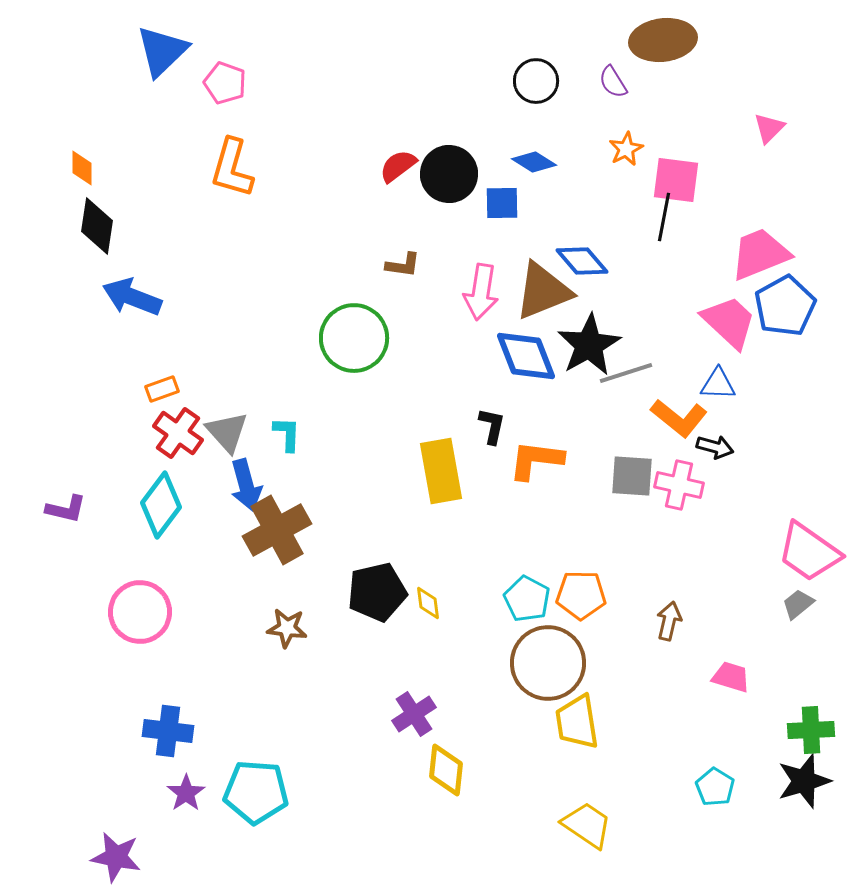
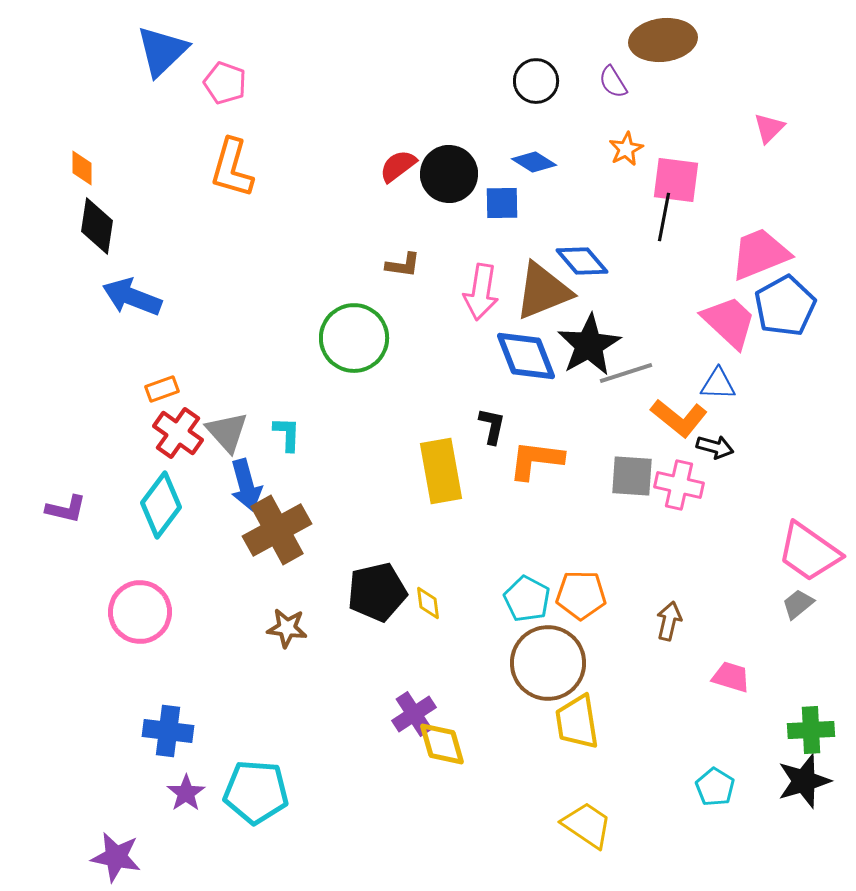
yellow diamond at (446, 770): moved 4 px left, 26 px up; rotated 22 degrees counterclockwise
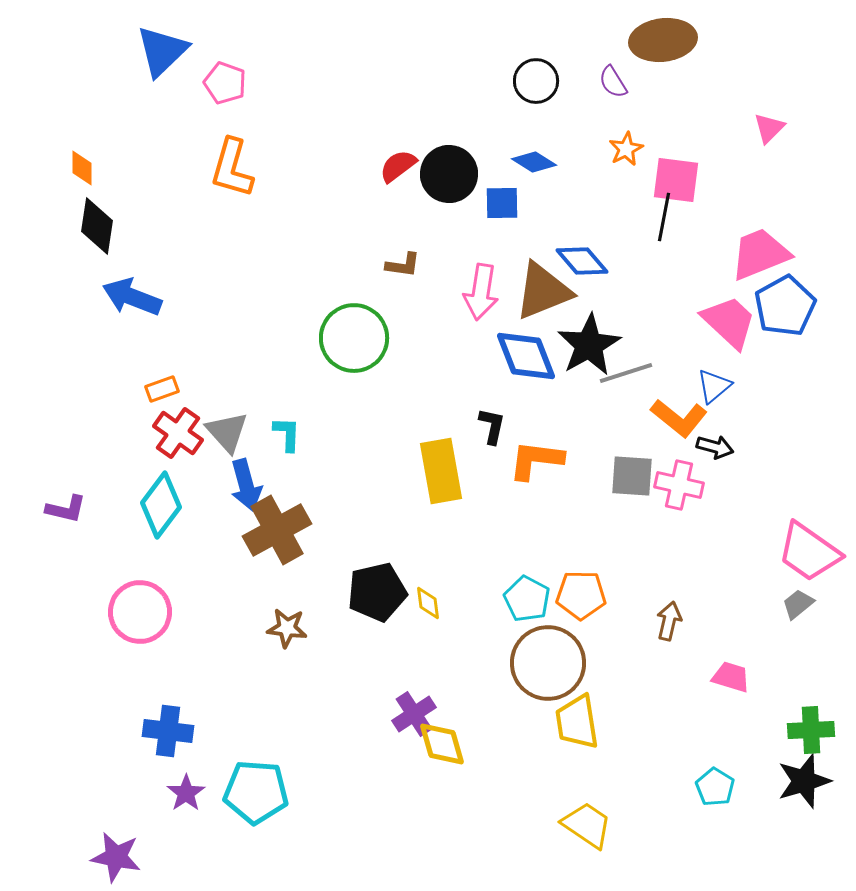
blue triangle at (718, 384): moved 4 px left, 2 px down; rotated 42 degrees counterclockwise
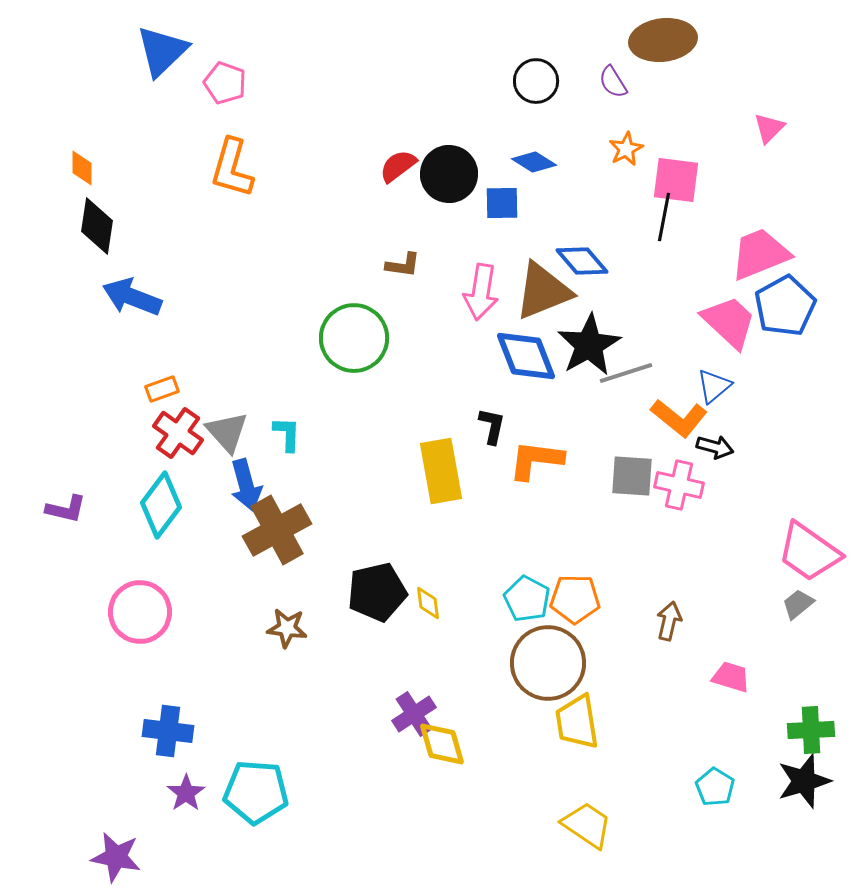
orange pentagon at (581, 595): moved 6 px left, 4 px down
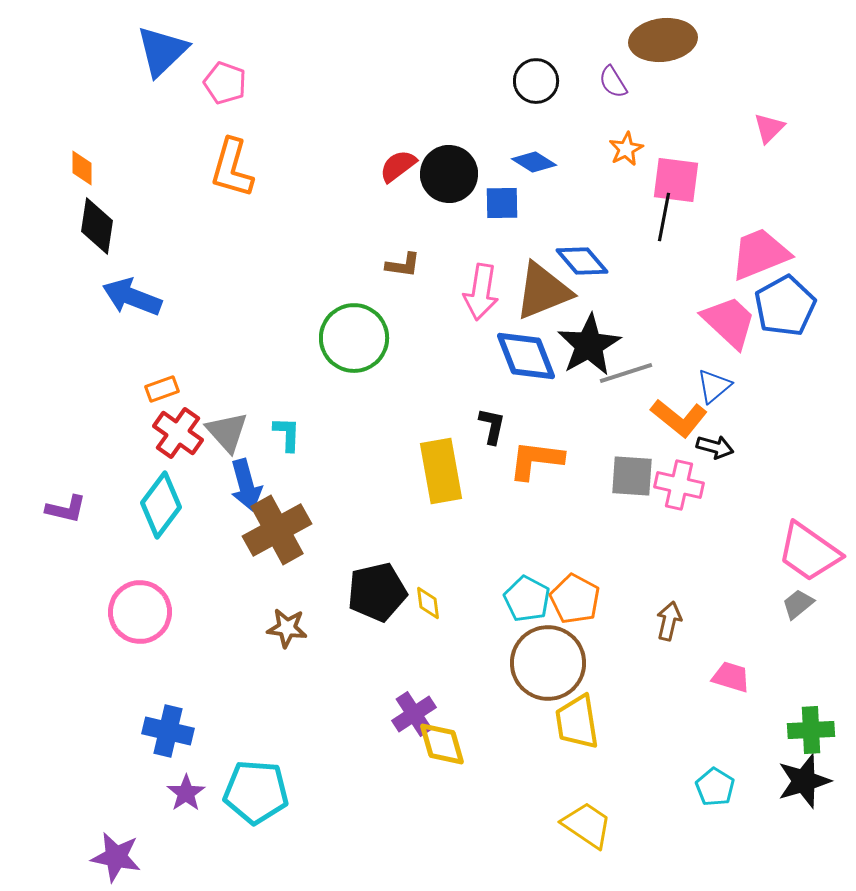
orange pentagon at (575, 599): rotated 27 degrees clockwise
blue cross at (168, 731): rotated 6 degrees clockwise
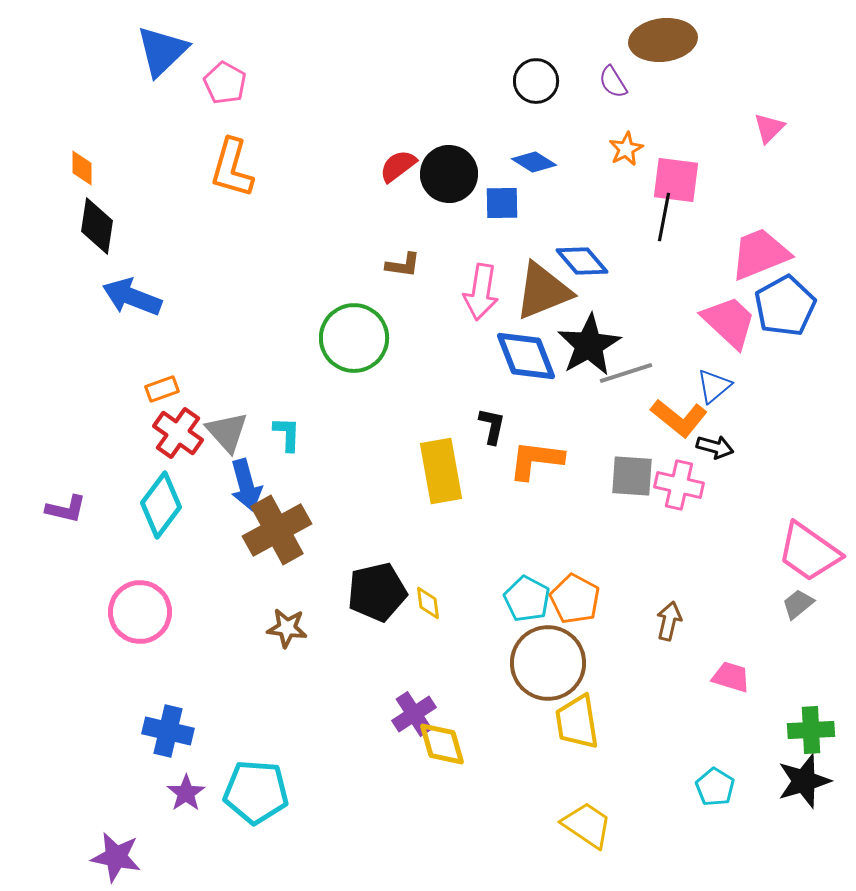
pink pentagon at (225, 83): rotated 9 degrees clockwise
